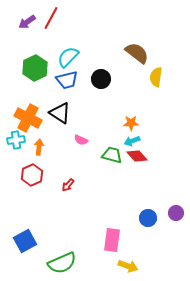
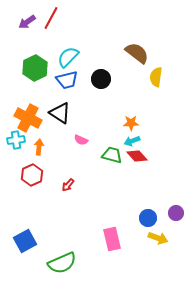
pink rectangle: moved 1 px up; rotated 20 degrees counterclockwise
yellow arrow: moved 30 px right, 28 px up
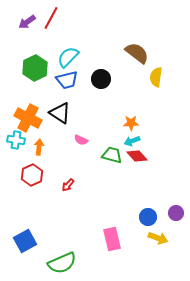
cyan cross: rotated 18 degrees clockwise
blue circle: moved 1 px up
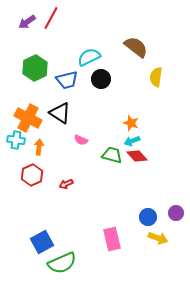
brown semicircle: moved 1 px left, 6 px up
cyan semicircle: moved 21 px right; rotated 20 degrees clockwise
orange star: rotated 21 degrees clockwise
red arrow: moved 2 px left, 1 px up; rotated 24 degrees clockwise
blue square: moved 17 px right, 1 px down
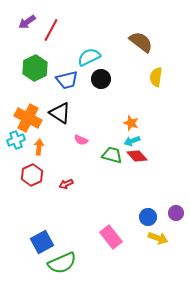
red line: moved 12 px down
brown semicircle: moved 5 px right, 5 px up
cyan cross: rotated 30 degrees counterclockwise
pink rectangle: moved 1 px left, 2 px up; rotated 25 degrees counterclockwise
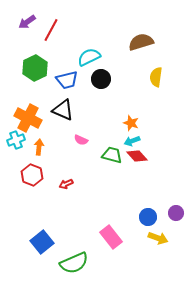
brown semicircle: rotated 55 degrees counterclockwise
black triangle: moved 3 px right, 3 px up; rotated 10 degrees counterclockwise
red hexagon: rotated 15 degrees counterclockwise
blue square: rotated 10 degrees counterclockwise
green semicircle: moved 12 px right
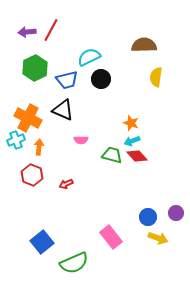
purple arrow: moved 10 px down; rotated 30 degrees clockwise
brown semicircle: moved 3 px right, 3 px down; rotated 15 degrees clockwise
pink semicircle: rotated 24 degrees counterclockwise
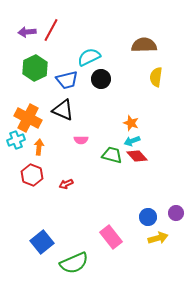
yellow arrow: rotated 36 degrees counterclockwise
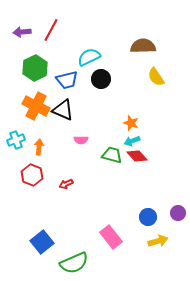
purple arrow: moved 5 px left
brown semicircle: moved 1 px left, 1 px down
yellow semicircle: rotated 42 degrees counterclockwise
orange cross: moved 8 px right, 12 px up
purple circle: moved 2 px right
yellow arrow: moved 3 px down
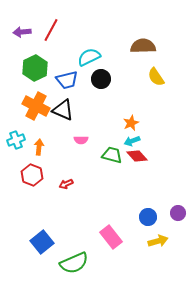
orange star: rotated 28 degrees clockwise
